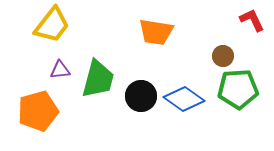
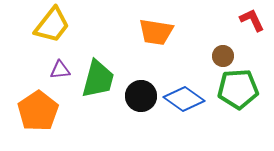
orange pentagon: rotated 18 degrees counterclockwise
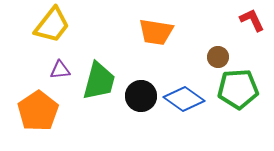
brown circle: moved 5 px left, 1 px down
green trapezoid: moved 1 px right, 2 px down
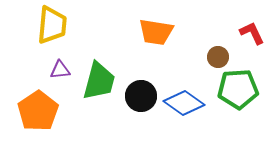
red L-shape: moved 13 px down
yellow trapezoid: rotated 33 degrees counterclockwise
blue diamond: moved 4 px down
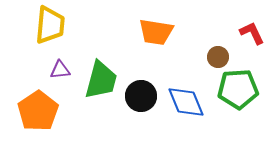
yellow trapezoid: moved 2 px left
green trapezoid: moved 2 px right, 1 px up
blue diamond: moved 2 px right, 1 px up; rotated 33 degrees clockwise
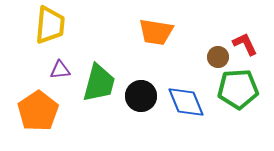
red L-shape: moved 7 px left, 11 px down
green trapezoid: moved 2 px left, 3 px down
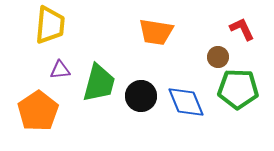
red L-shape: moved 3 px left, 15 px up
green pentagon: rotated 6 degrees clockwise
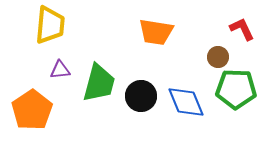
green pentagon: moved 2 px left
orange pentagon: moved 6 px left, 1 px up
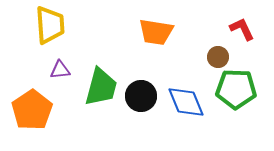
yellow trapezoid: rotated 9 degrees counterclockwise
green trapezoid: moved 2 px right, 4 px down
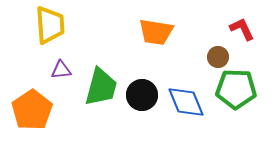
purple triangle: moved 1 px right
black circle: moved 1 px right, 1 px up
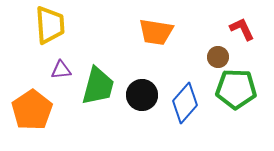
green trapezoid: moved 3 px left, 1 px up
blue diamond: moved 1 px left, 1 px down; rotated 63 degrees clockwise
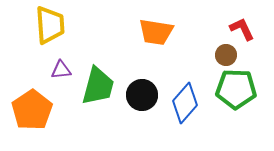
brown circle: moved 8 px right, 2 px up
